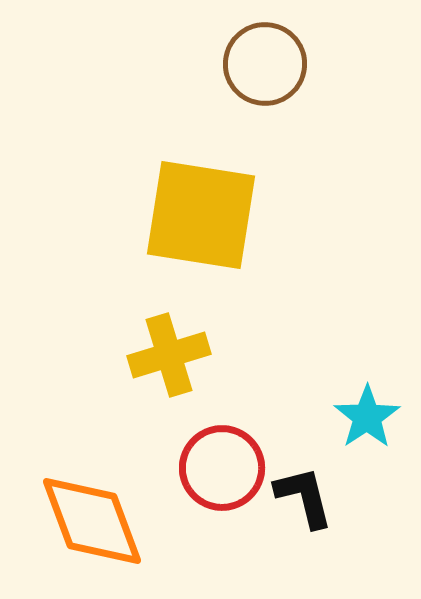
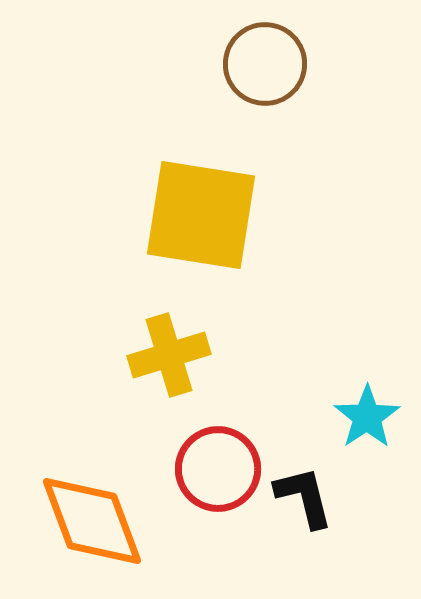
red circle: moved 4 px left, 1 px down
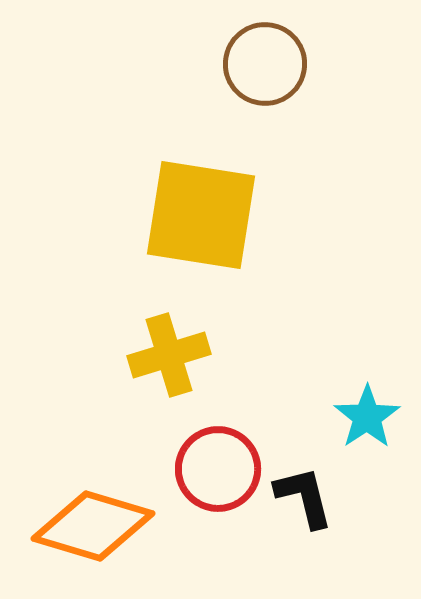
orange diamond: moved 1 px right, 5 px down; rotated 53 degrees counterclockwise
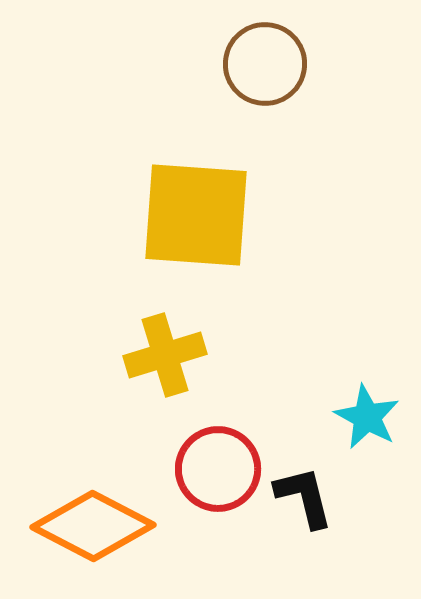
yellow square: moved 5 px left; rotated 5 degrees counterclockwise
yellow cross: moved 4 px left
cyan star: rotated 10 degrees counterclockwise
orange diamond: rotated 11 degrees clockwise
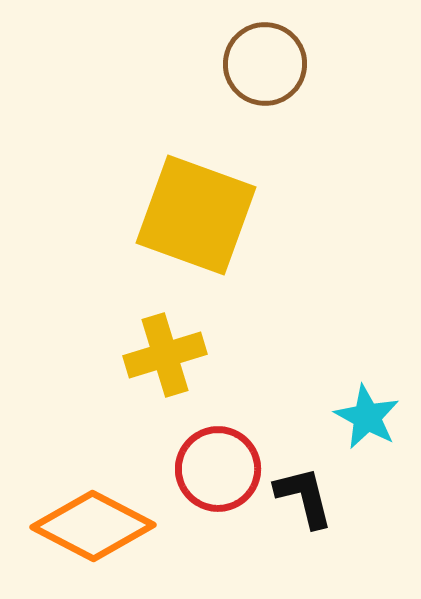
yellow square: rotated 16 degrees clockwise
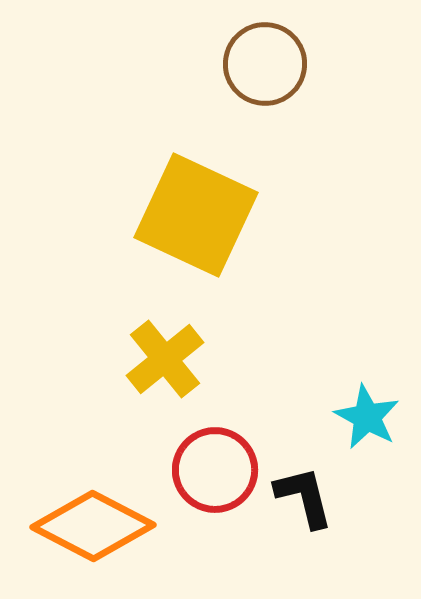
yellow square: rotated 5 degrees clockwise
yellow cross: moved 4 px down; rotated 22 degrees counterclockwise
red circle: moved 3 px left, 1 px down
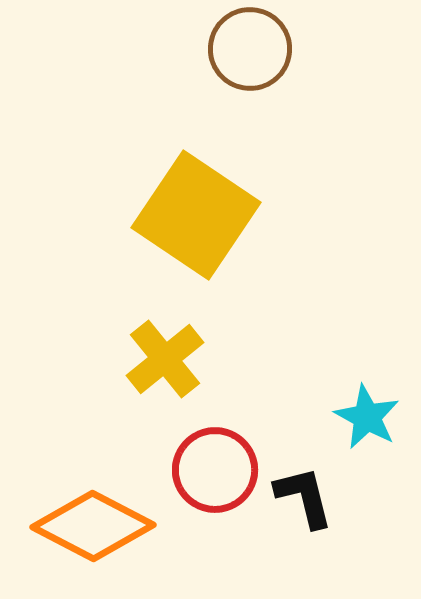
brown circle: moved 15 px left, 15 px up
yellow square: rotated 9 degrees clockwise
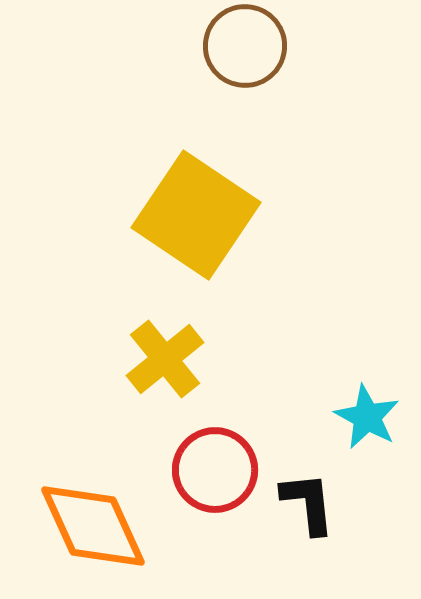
brown circle: moved 5 px left, 3 px up
black L-shape: moved 4 px right, 6 px down; rotated 8 degrees clockwise
orange diamond: rotated 38 degrees clockwise
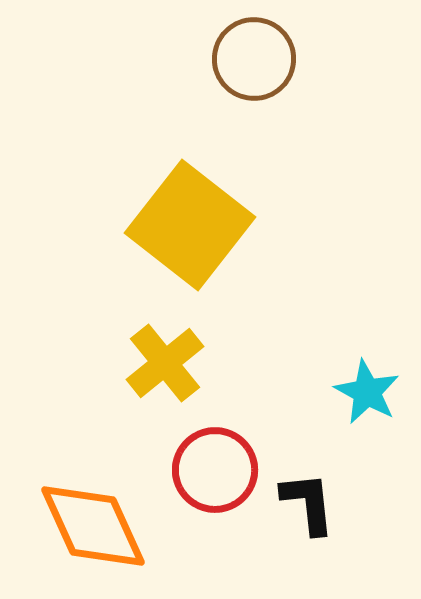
brown circle: moved 9 px right, 13 px down
yellow square: moved 6 px left, 10 px down; rotated 4 degrees clockwise
yellow cross: moved 4 px down
cyan star: moved 25 px up
